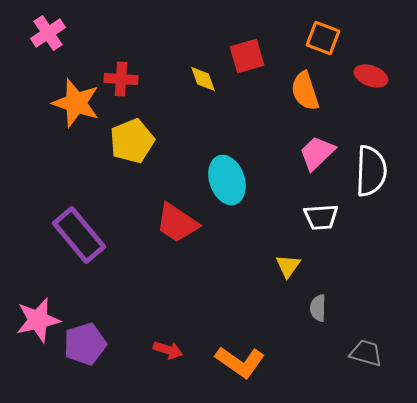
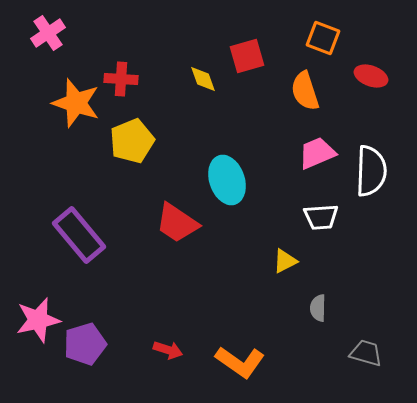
pink trapezoid: rotated 21 degrees clockwise
yellow triangle: moved 3 px left, 5 px up; rotated 28 degrees clockwise
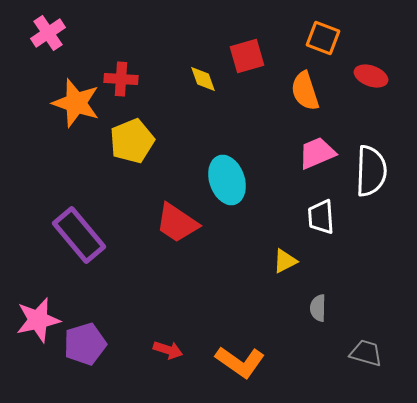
white trapezoid: rotated 90 degrees clockwise
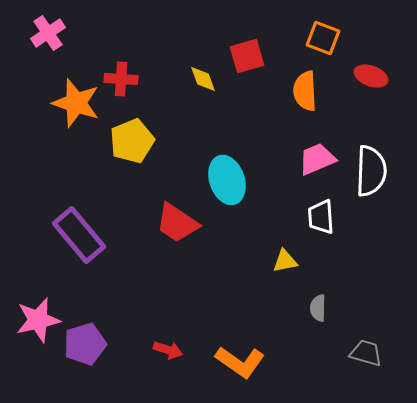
orange semicircle: rotated 15 degrees clockwise
pink trapezoid: moved 6 px down
yellow triangle: rotated 16 degrees clockwise
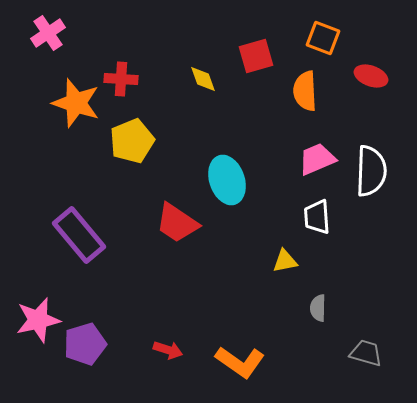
red square: moved 9 px right
white trapezoid: moved 4 px left
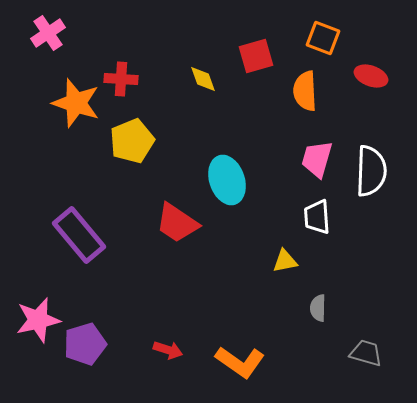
pink trapezoid: rotated 51 degrees counterclockwise
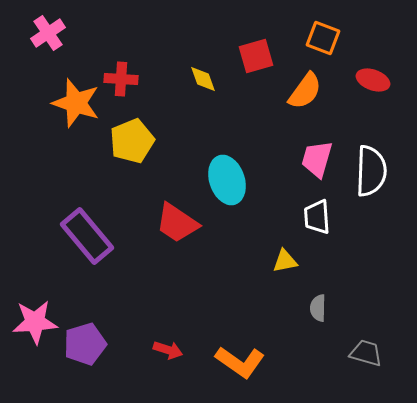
red ellipse: moved 2 px right, 4 px down
orange semicircle: rotated 141 degrees counterclockwise
purple rectangle: moved 8 px right, 1 px down
pink star: moved 3 px left, 2 px down; rotated 9 degrees clockwise
